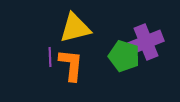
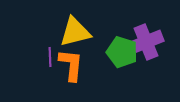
yellow triangle: moved 4 px down
green pentagon: moved 2 px left, 4 px up
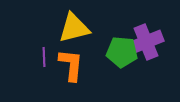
yellow triangle: moved 1 px left, 4 px up
green pentagon: rotated 12 degrees counterclockwise
purple line: moved 6 px left
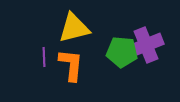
purple cross: moved 3 px down
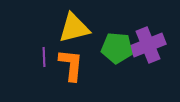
purple cross: moved 2 px right
green pentagon: moved 5 px left, 4 px up
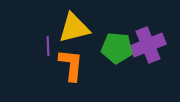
purple line: moved 4 px right, 11 px up
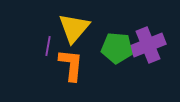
yellow triangle: rotated 36 degrees counterclockwise
purple line: rotated 12 degrees clockwise
